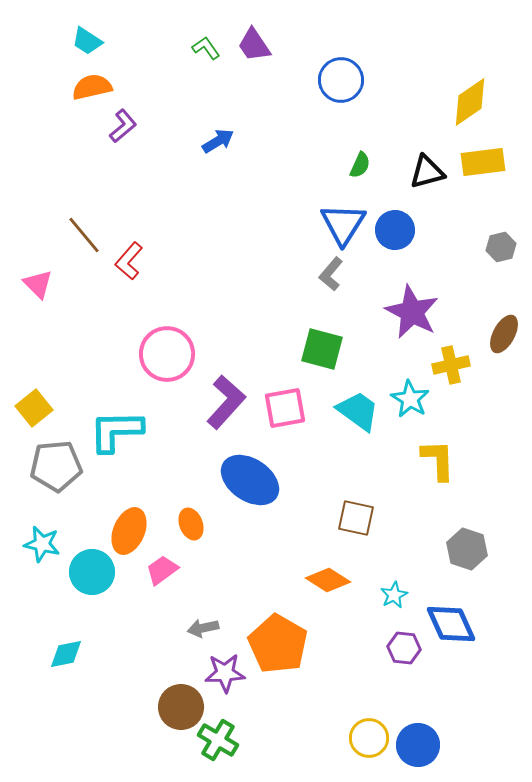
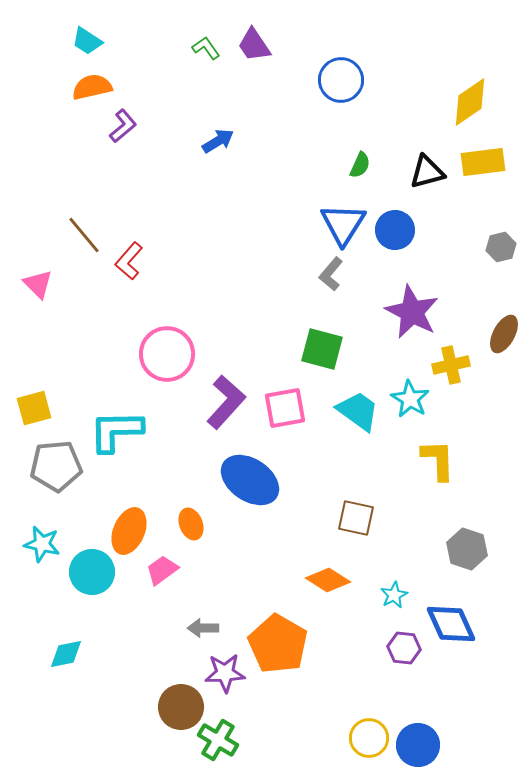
yellow square at (34, 408): rotated 24 degrees clockwise
gray arrow at (203, 628): rotated 12 degrees clockwise
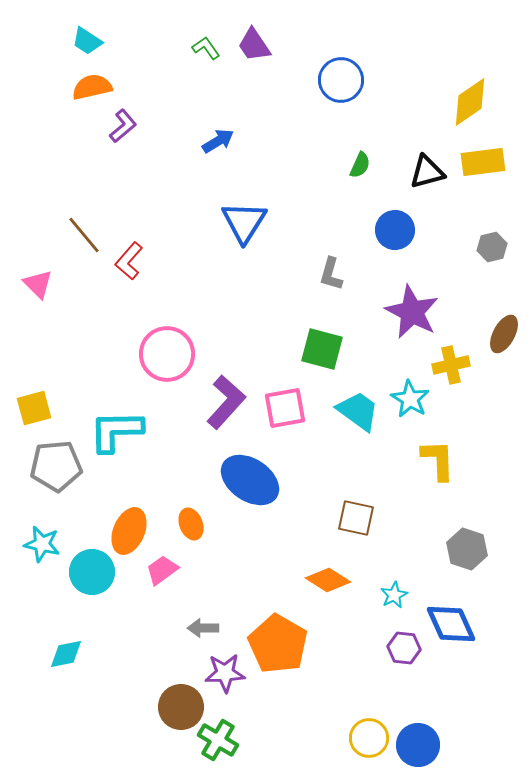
blue triangle at (343, 224): moved 99 px left, 2 px up
gray hexagon at (501, 247): moved 9 px left
gray L-shape at (331, 274): rotated 24 degrees counterclockwise
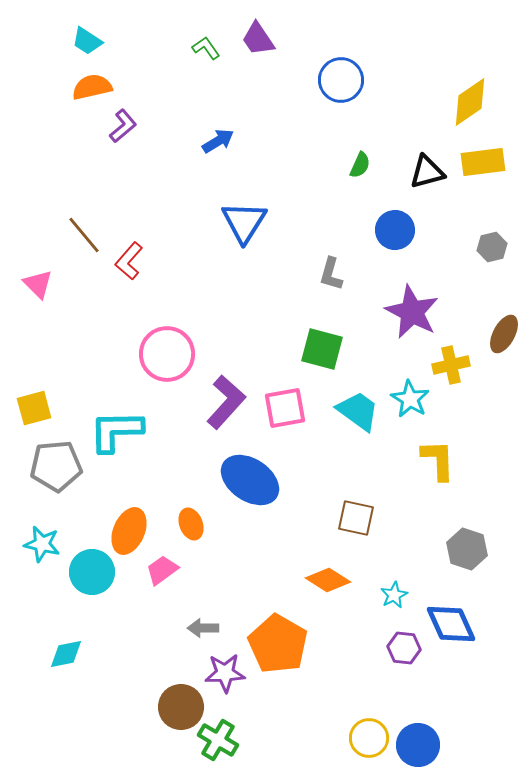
purple trapezoid at (254, 45): moved 4 px right, 6 px up
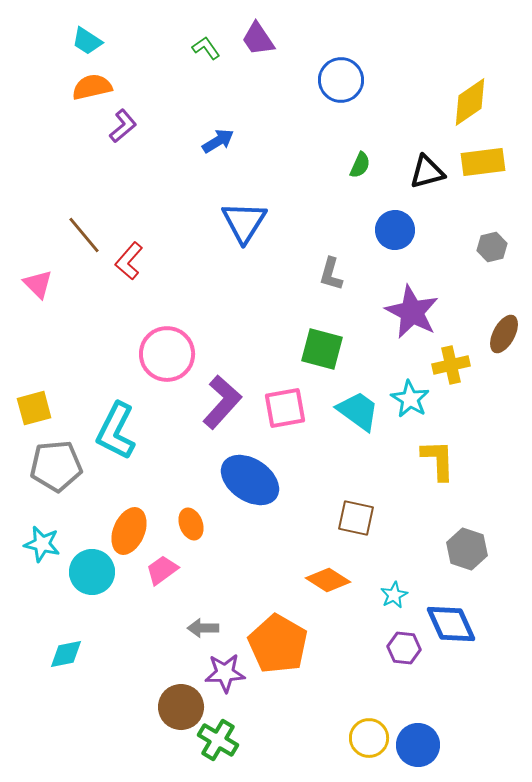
purple L-shape at (226, 402): moved 4 px left
cyan L-shape at (116, 431): rotated 62 degrees counterclockwise
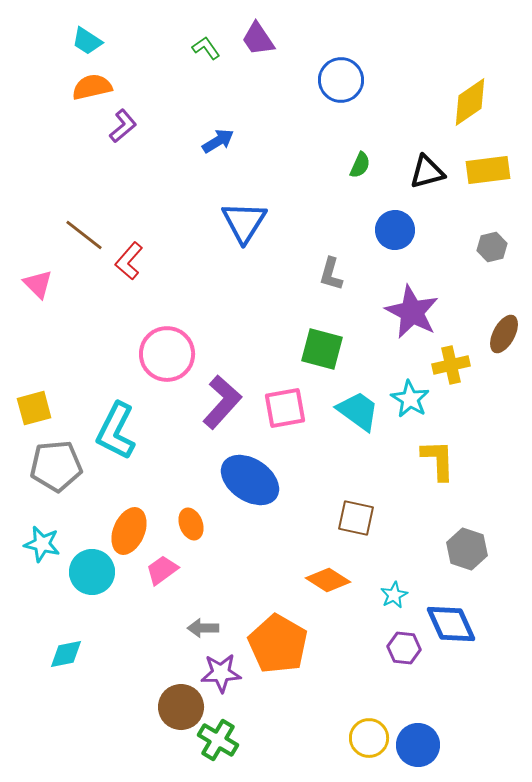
yellow rectangle at (483, 162): moved 5 px right, 8 px down
brown line at (84, 235): rotated 12 degrees counterclockwise
purple star at (225, 673): moved 4 px left
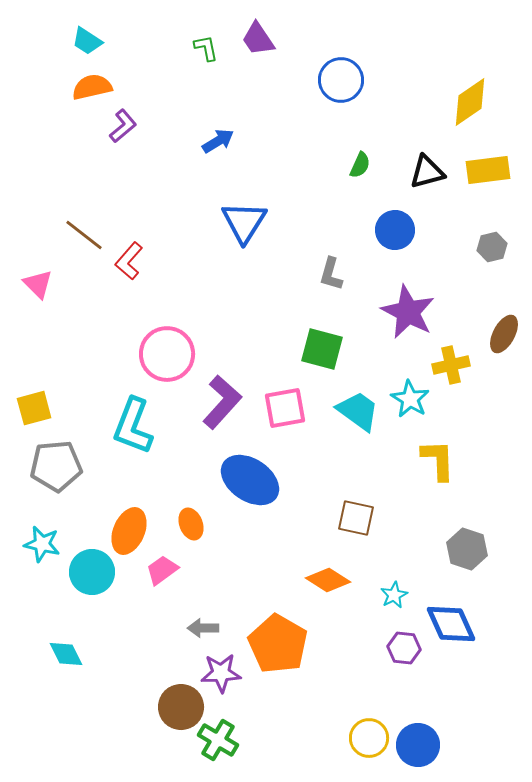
green L-shape at (206, 48): rotated 24 degrees clockwise
purple star at (412, 312): moved 4 px left
cyan L-shape at (116, 431): moved 17 px right, 5 px up; rotated 6 degrees counterclockwise
cyan diamond at (66, 654): rotated 75 degrees clockwise
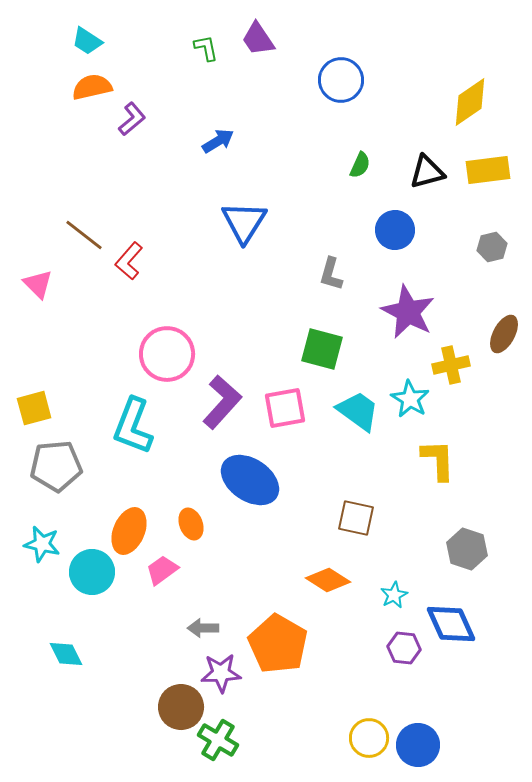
purple L-shape at (123, 126): moved 9 px right, 7 px up
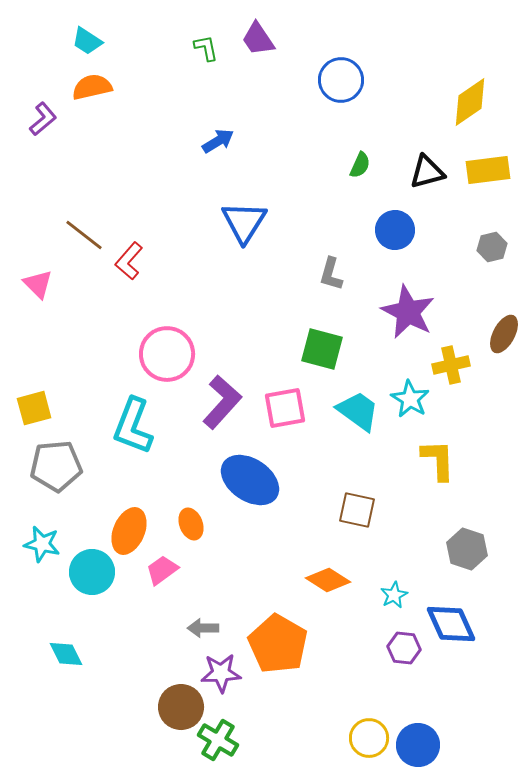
purple L-shape at (132, 119): moved 89 px left
brown square at (356, 518): moved 1 px right, 8 px up
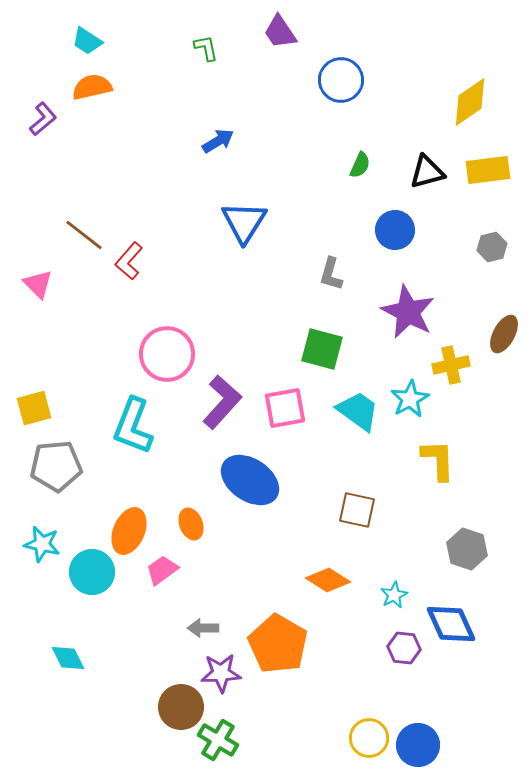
purple trapezoid at (258, 39): moved 22 px right, 7 px up
cyan star at (410, 399): rotated 12 degrees clockwise
cyan diamond at (66, 654): moved 2 px right, 4 px down
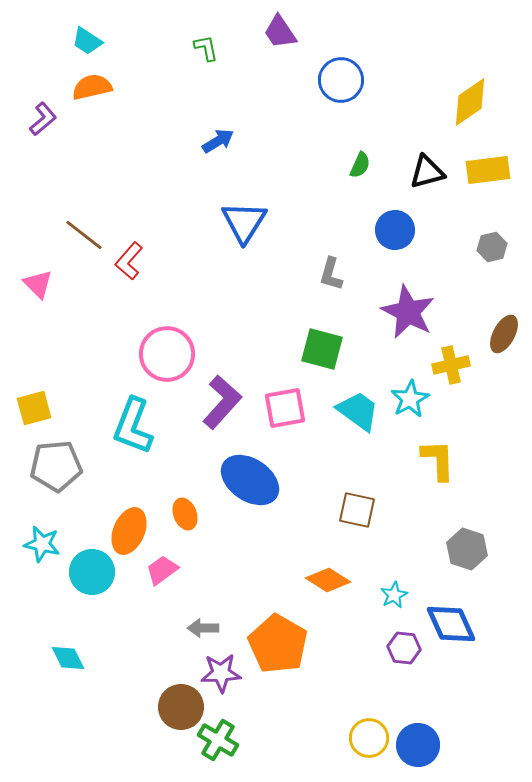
orange ellipse at (191, 524): moved 6 px left, 10 px up
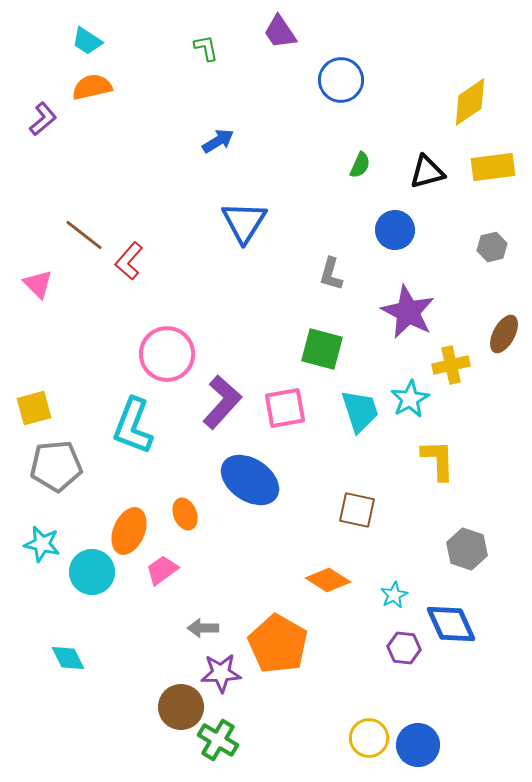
yellow rectangle at (488, 170): moved 5 px right, 3 px up
cyan trapezoid at (358, 411): moved 2 px right; rotated 36 degrees clockwise
